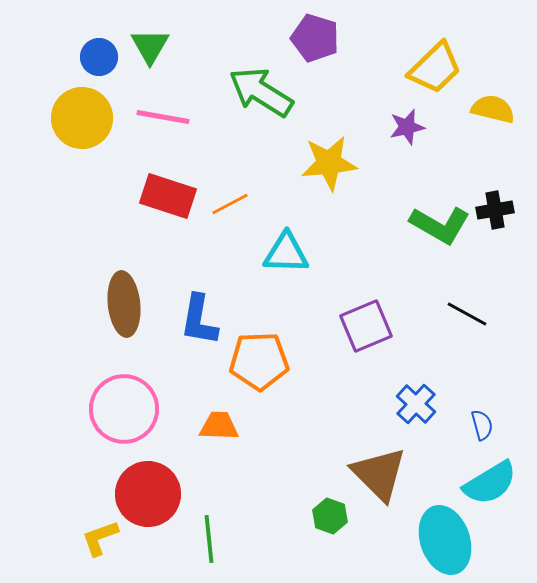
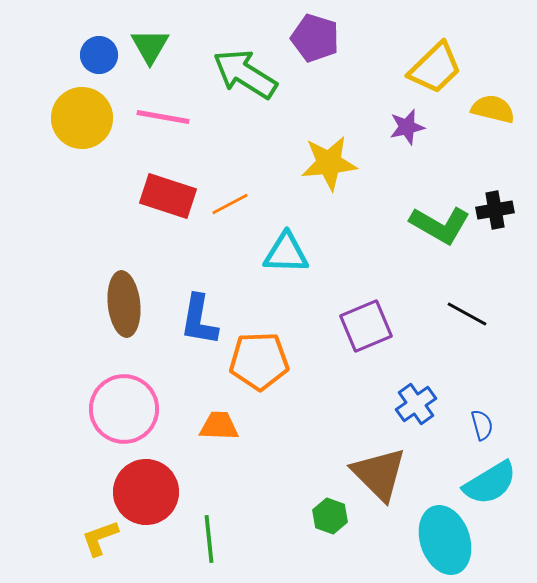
blue circle: moved 2 px up
green arrow: moved 16 px left, 18 px up
blue cross: rotated 12 degrees clockwise
red circle: moved 2 px left, 2 px up
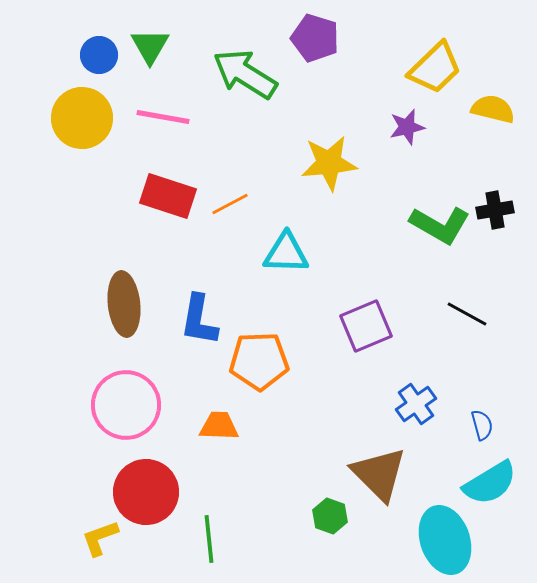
pink circle: moved 2 px right, 4 px up
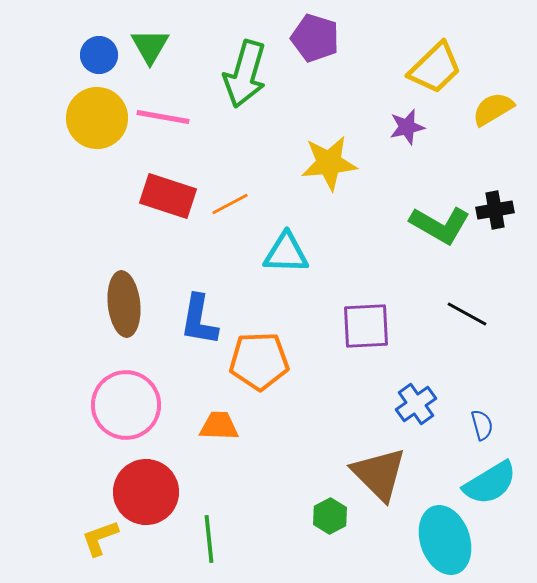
green arrow: rotated 106 degrees counterclockwise
yellow semicircle: rotated 45 degrees counterclockwise
yellow circle: moved 15 px right
purple square: rotated 20 degrees clockwise
green hexagon: rotated 12 degrees clockwise
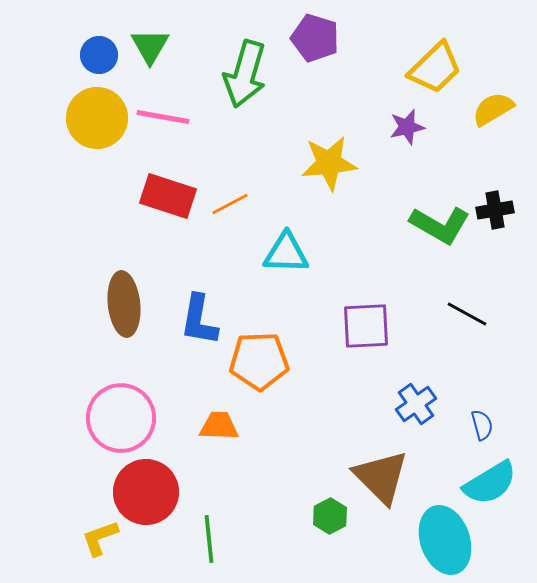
pink circle: moved 5 px left, 13 px down
brown triangle: moved 2 px right, 3 px down
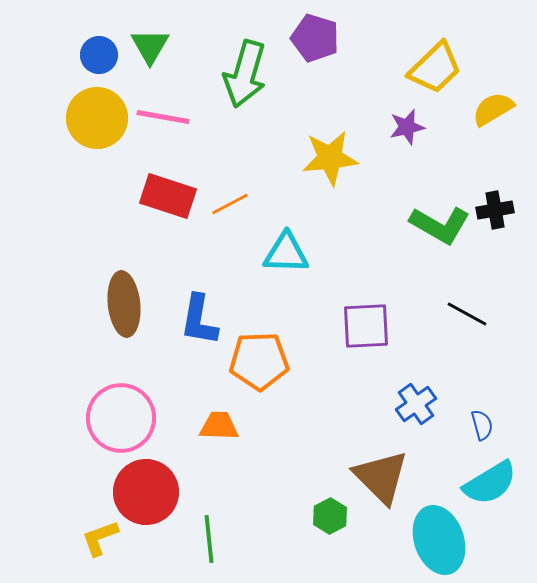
yellow star: moved 1 px right, 5 px up
cyan ellipse: moved 6 px left
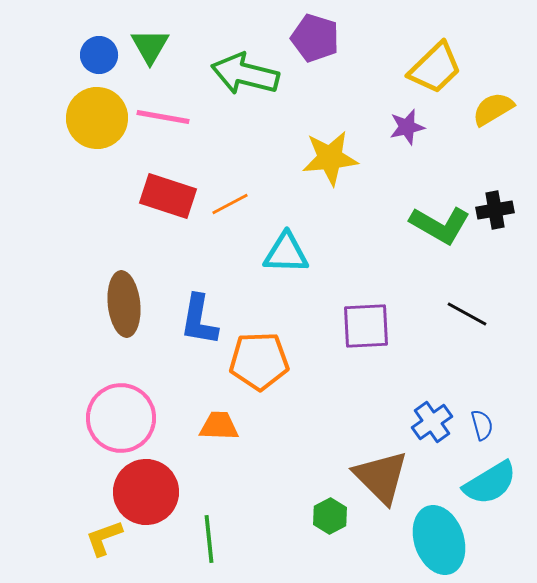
green arrow: rotated 88 degrees clockwise
blue cross: moved 16 px right, 18 px down
yellow L-shape: moved 4 px right
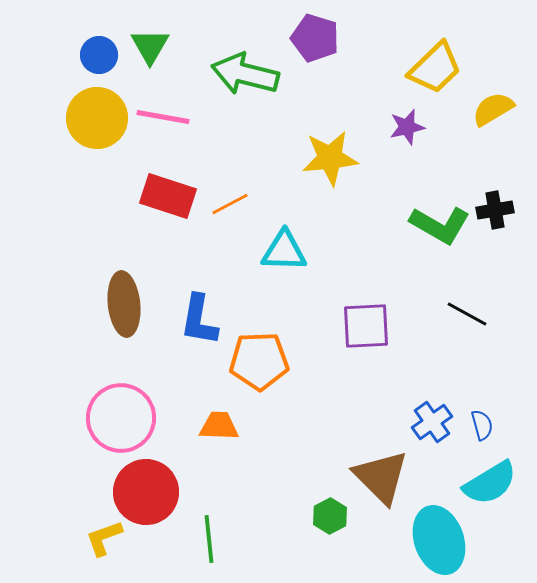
cyan triangle: moved 2 px left, 2 px up
